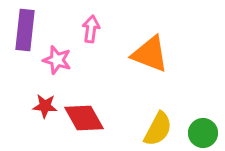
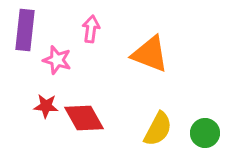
red star: moved 1 px right
green circle: moved 2 px right
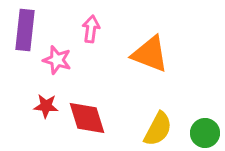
red diamond: moved 3 px right; rotated 12 degrees clockwise
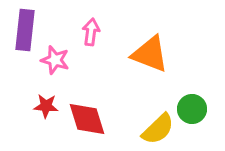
pink arrow: moved 3 px down
pink star: moved 2 px left
red diamond: moved 1 px down
yellow semicircle: rotated 18 degrees clockwise
green circle: moved 13 px left, 24 px up
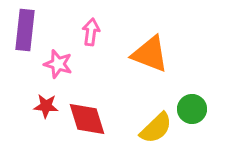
pink star: moved 3 px right, 4 px down
yellow semicircle: moved 2 px left, 1 px up
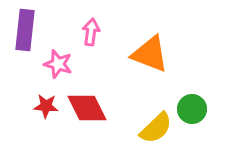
red diamond: moved 11 px up; rotated 9 degrees counterclockwise
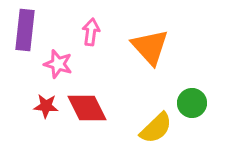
orange triangle: moved 7 px up; rotated 27 degrees clockwise
green circle: moved 6 px up
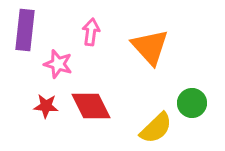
red diamond: moved 4 px right, 2 px up
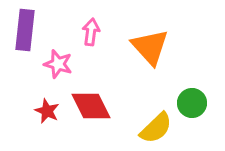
red star: moved 1 px right, 5 px down; rotated 20 degrees clockwise
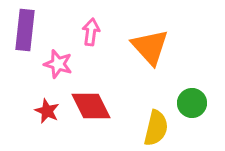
yellow semicircle: rotated 33 degrees counterclockwise
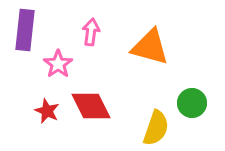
orange triangle: rotated 33 degrees counterclockwise
pink star: rotated 20 degrees clockwise
yellow semicircle: rotated 6 degrees clockwise
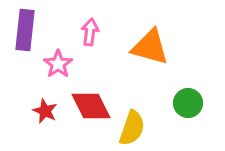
pink arrow: moved 1 px left
green circle: moved 4 px left
red star: moved 2 px left
yellow semicircle: moved 24 px left
